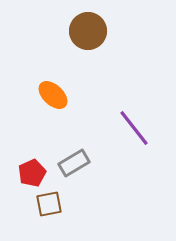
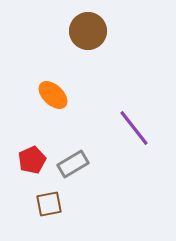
gray rectangle: moved 1 px left, 1 px down
red pentagon: moved 13 px up
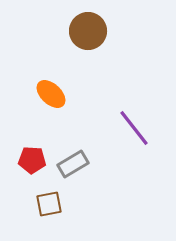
orange ellipse: moved 2 px left, 1 px up
red pentagon: rotated 28 degrees clockwise
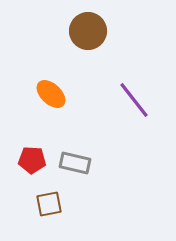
purple line: moved 28 px up
gray rectangle: moved 2 px right, 1 px up; rotated 44 degrees clockwise
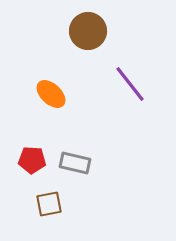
purple line: moved 4 px left, 16 px up
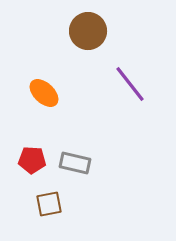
orange ellipse: moved 7 px left, 1 px up
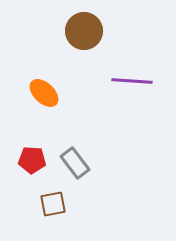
brown circle: moved 4 px left
purple line: moved 2 px right, 3 px up; rotated 48 degrees counterclockwise
gray rectangle: rotated 40 degrees clockwise
brown square: moved 4 px right
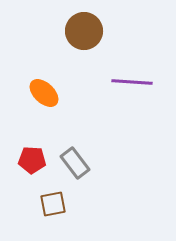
purple line: moved 1 px down
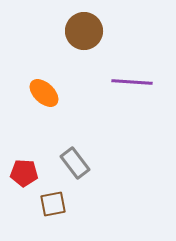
red pentagon: moved 8 px left, 13 px down
